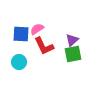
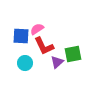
blue square: moved 2 px down
purple triangle: moved 15 px left, 22 px down
cyan circle: moved 6 px right, 1 px down
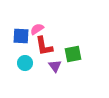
red L-shape: rotated 15 degrees clockwise
purple triangle: moved 2 px left, 4 px down; rotated 24 degrees counterclockwise
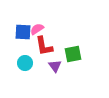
blue square: moved 2 px right, 4 px up
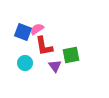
blue square: rotated 18 degrees clockwise
green square: moved 2 px left, 1 px down
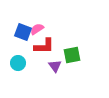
red L-shape: rotated 80 degrees counterclockwise
green square: moved 1 px right
cyan circle: moved 7 px left
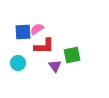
blue square: rotated 24 degrees counterclockwise
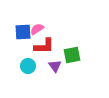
cyan circle: moved 10 px right, 3 px down
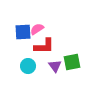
green square: moved 7 px down
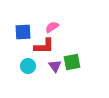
pink semicircle: moved 15 px right, 2 px up
